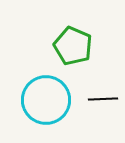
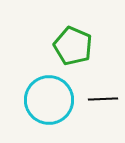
cyan circle: moved 3 px right
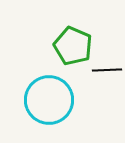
black line: moved 4 px right, 29 px up
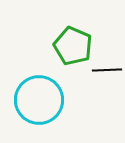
cyan circle: moved 10 px left
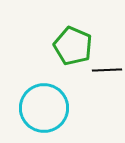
cyan circle: moved 5 px right, 8 px down
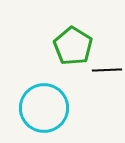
green pentagon: rotated 9 degrees clockwise
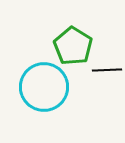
cyan circle: moved 21 px up
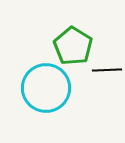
cyan circle: moved 2 px right, 1 px down
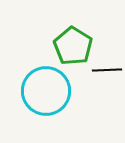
cyan circle: moved 3 px down
